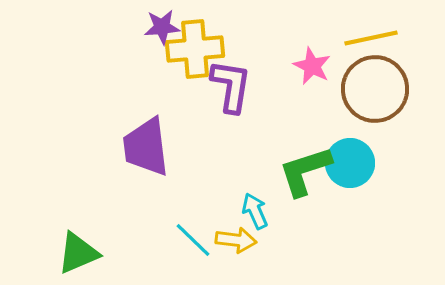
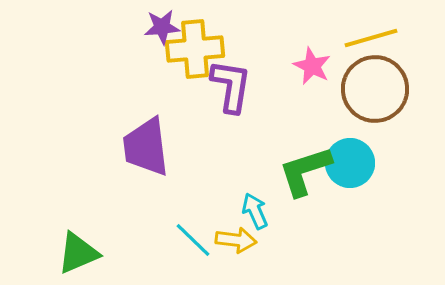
yellow line: rotated 4 degrees counterclockwise
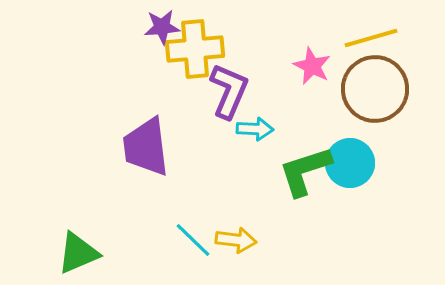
purple L-shape: moved 2 px left, 5 px down; rotated 14 degrees clockwise
cyan arrow: moved 82 px up; rotated 117 degrees clockwise
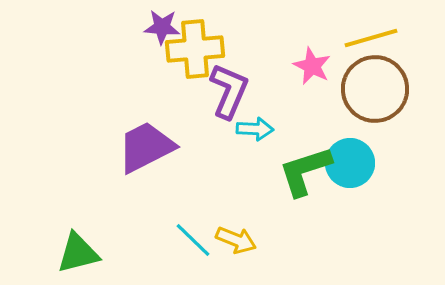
purple star: rotated 9 degrees clockwise
purple trapezoid: rotated 70 degrees clockwise
yellow arrow: rotated 15 degrees clockwise
green triangle: rotated 9 degrees clockwise
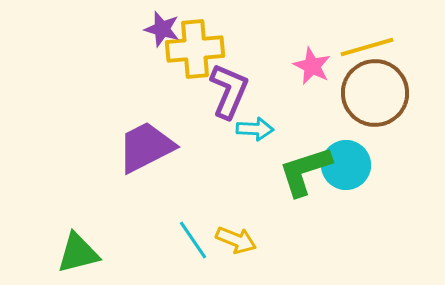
purple star: moved 2 px down; rotated 12 degrees clockwise
yellow line: moved 4 px left, 9 px down
brown circle: moved 4 px down
cyan circle: moved 4 px left, 2 px down
cyan line: rotated 12 degrees clockwise
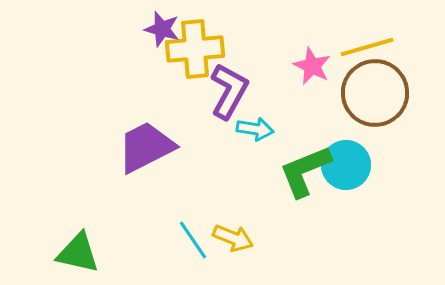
purple L-shape: rotated 6 degrees clockwise
cyan arrow: rotated 6 degrees clockwise
green L-shape: rotated 4 degrees counterclockwise
yellow arrow: moved 3 px left, 2 px up
green triangle: rotated 27 degrees clockwise
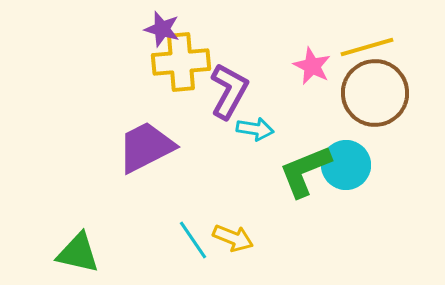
yellow cross: moved 14 px left, 13 px down
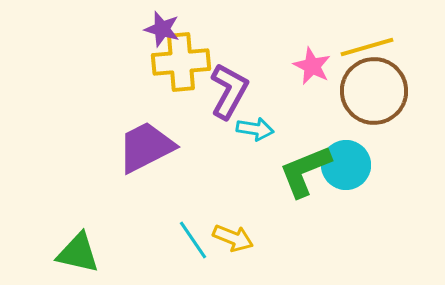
brown circle: moved 1 px left, 2 px up
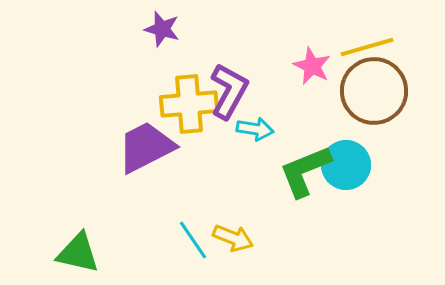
yellow cross: moved 8 px right, 42 px down
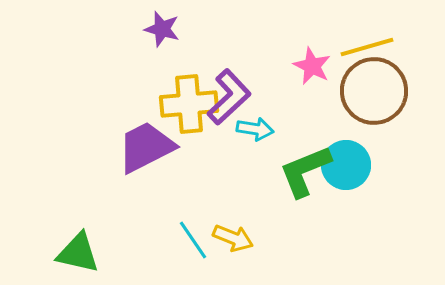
purple L-shape: moved 6 px down; rotated 18 degrees clockwise
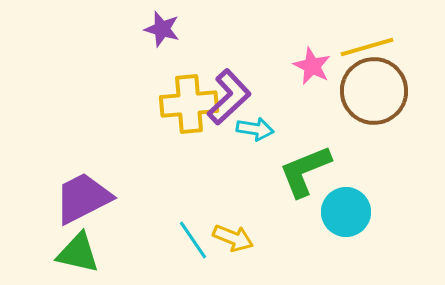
purple trapezoid: moved 63 px left, 51 px down
cyan circle: moved 47 px down
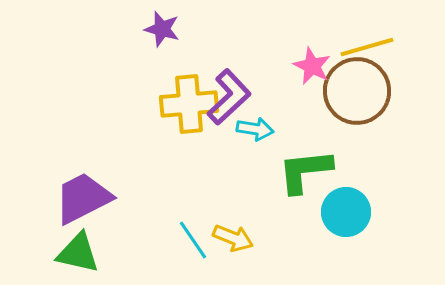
brown circle: moved 17 px left
green L-shape: rotated 16 degrees clockwise
